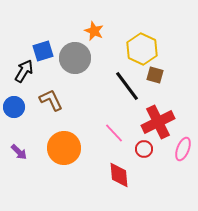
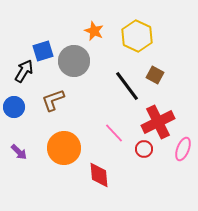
yellow hexagon: moved 5 px left, 13 px up
gray circle: moved 1 px left, 3 px down
brown square: rotated 12 degrees clockwise
brown L-shape: moved 2 px right; rotated 85 degrees counterclockwise
red diamond: moved 20 px left
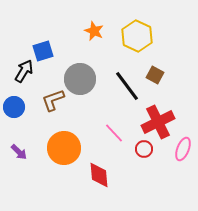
gray circle: moved 6 px right, 18 px down
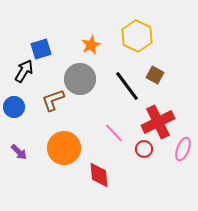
orange star: moved 3 px left, 14 px down; rotated 24 degrees clockwise
blue square: moved 2 px left, 2 px up
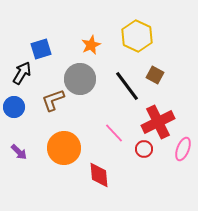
black arrow: moved 2 px left, 2 px down
